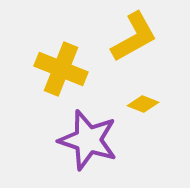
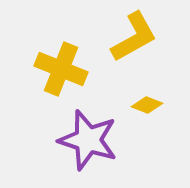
yellow diamond: moved 4 px right, 1 px down
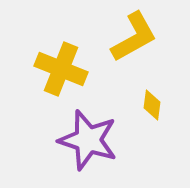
yellow diamond: moved 5 px right; rotated 76 degrees clockwise
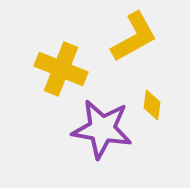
purple star: moved 14 px right, 11 px up; rotated 8 degrees counterclockwise
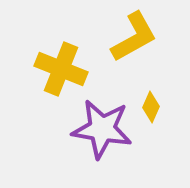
yellow diamond: moved 1 px left, 2 px down; rotated 16 degrees clockwise
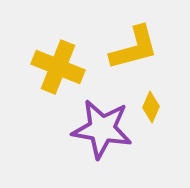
yellow L-shape: moved 11 px down; rotated 14 degrees clockwise
yellow cross: moved 3 px left, 2 px up
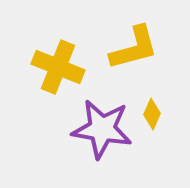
yellow diamond: moved 1 px right, 7 px down
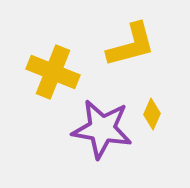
yellow L-shape: moved 3 px left, 3 px up
yellow cross: moved 5 px left, 5 px down
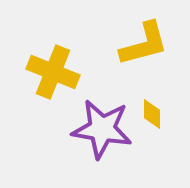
yellow L-shape: moved 13 px right, 1 px up
yellow diamond: rotated 24 degrees counterclockwise
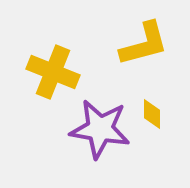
purple star: moved 2 px left
